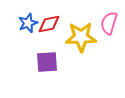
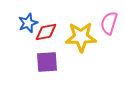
red diamond: moved 3 px left, 8 px down
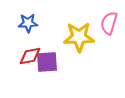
blue star: rotated 18 degrees clockwise
red diamond: moved 16 px left, 24 px down
yellow star: moved 2 px left
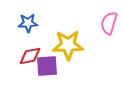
yellow star: moved 11 px left, 8 px down
purple square: moved 4 px down
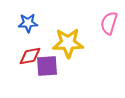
yellow star: moved 2 px up
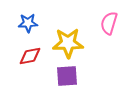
purple square: moved 20 px right, 10 px down
